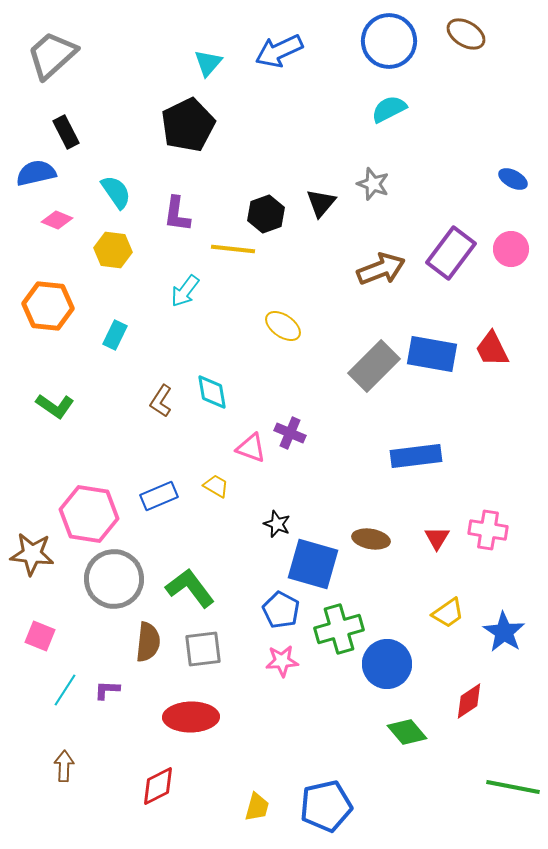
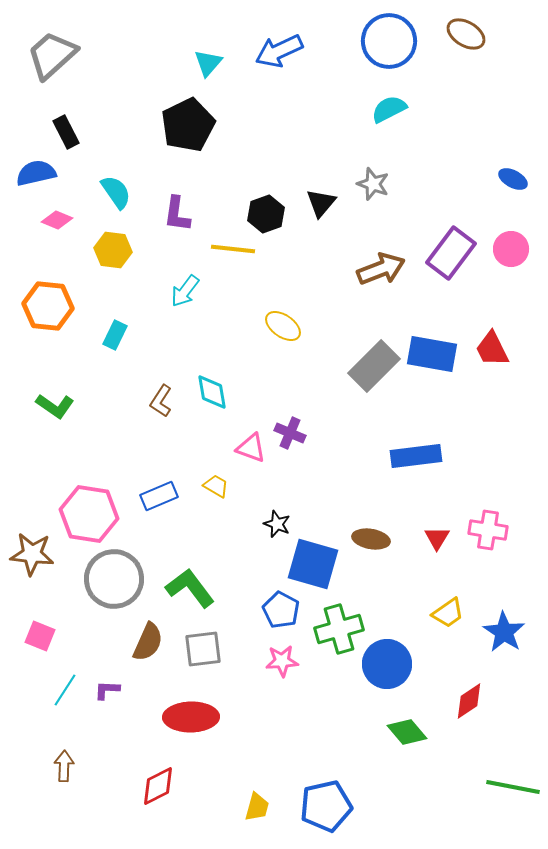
brown semicircle at (148, 642): rotated 18 degrees clockwise
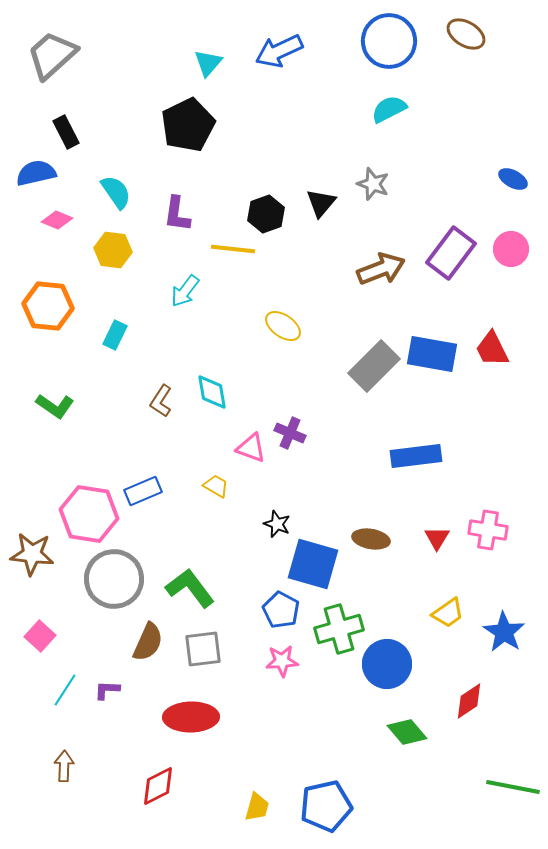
blue rectangle at (159, 496): moved 16 px left, 5 px up
pink square at (40, 636): rotated 20 degrees clockwise
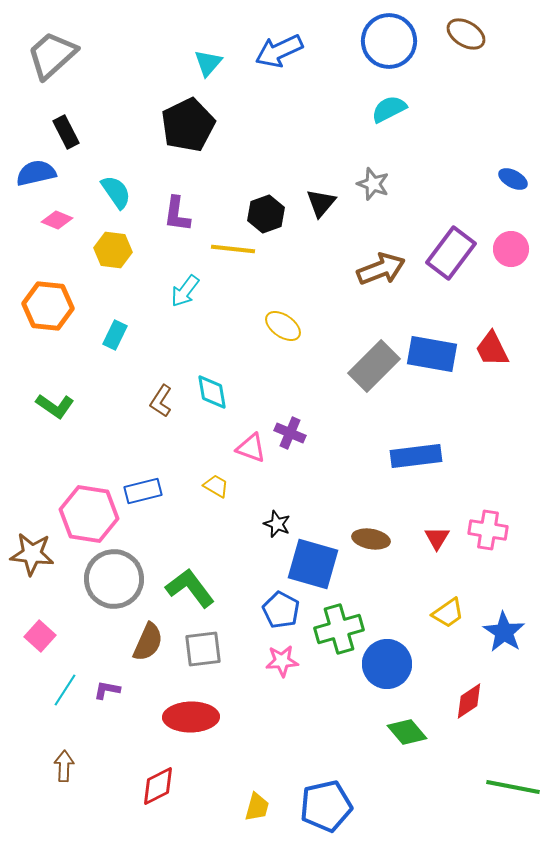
blue rectangle at (143, 491): rotated 9 degrees clockwise
purple L-shape at (107, 690): rotated 8 degrees clockwise
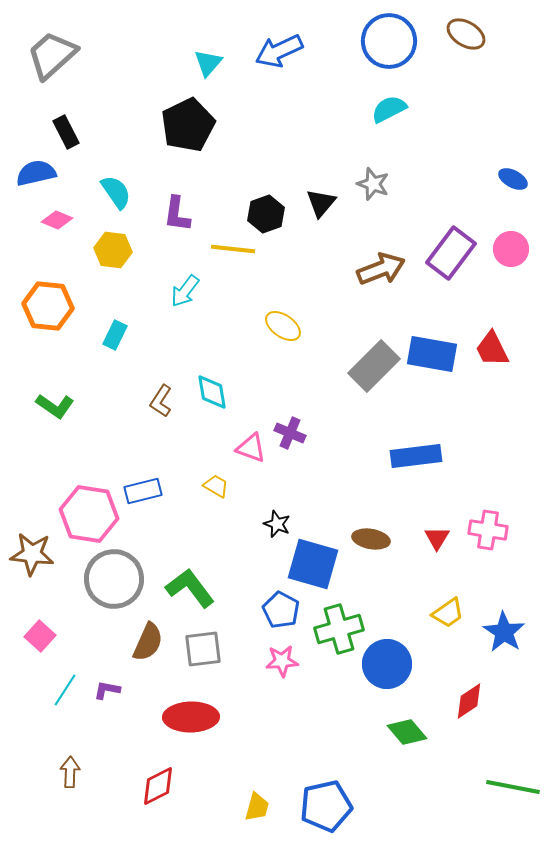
brown arrow at (64, 766): moved 6 px right, 6 px down
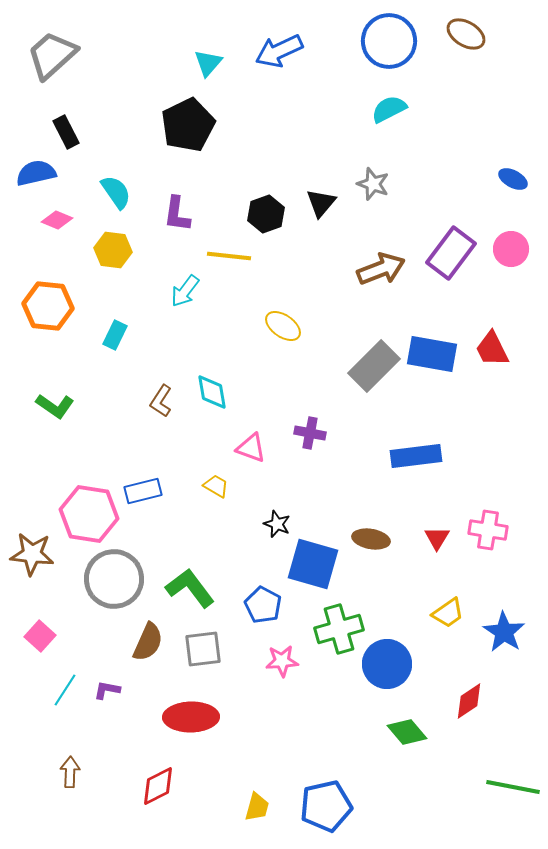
yellow line at (233, 249): moved 4 px left, 7 px down
purple cross at (290, 433): moved 20 px right; rotated 12 degrees counterclockwise
blue pentagon at (281, 610): moved 18 px left, 5 px up
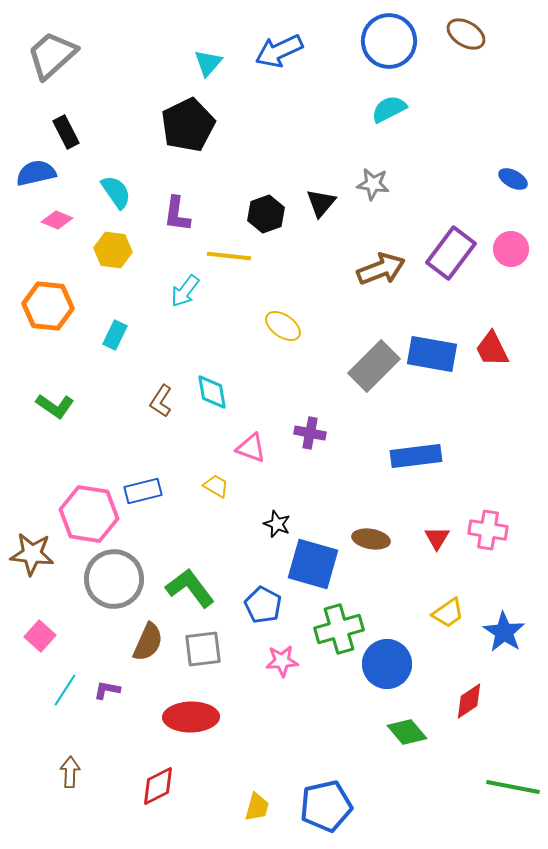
gray star at (373, 184): rotated 12 degrees counterclockwise
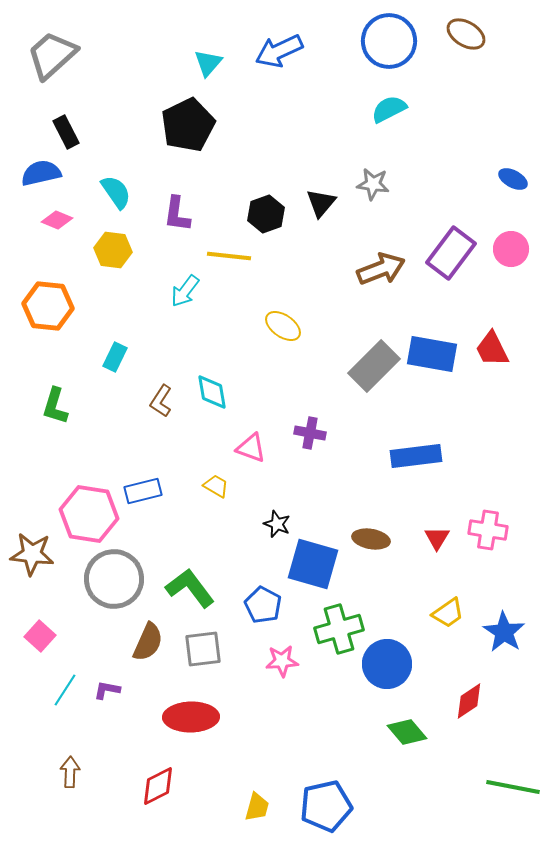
blue semicircle at (36, 173): moved 5 px right
cyan rectangle at (115, 335): moved 22 px down
green L-shape at (55, 406): rotated 72 degrees clockwise
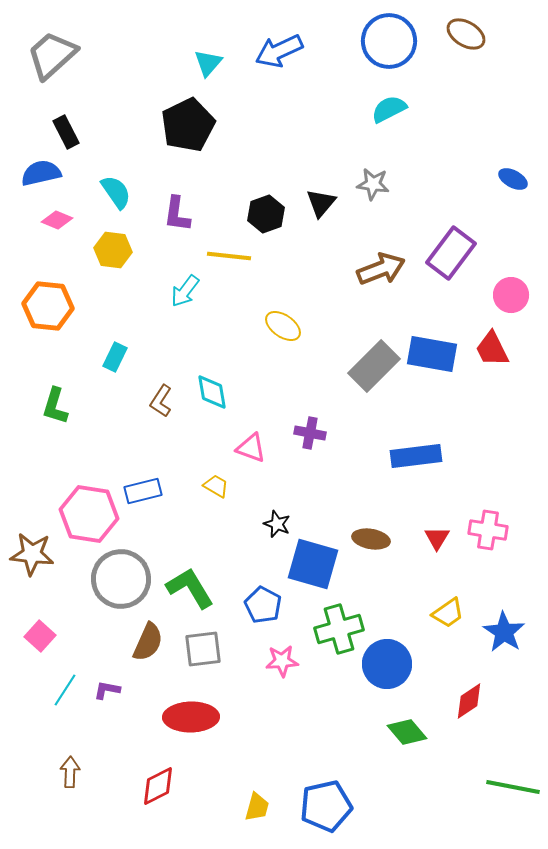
pink circle at (511, 249): moved 46 px down
gray circle at (114, 579): moved 7 px right
green L-shape at (190, 588): rotated 6 degrees clockwise
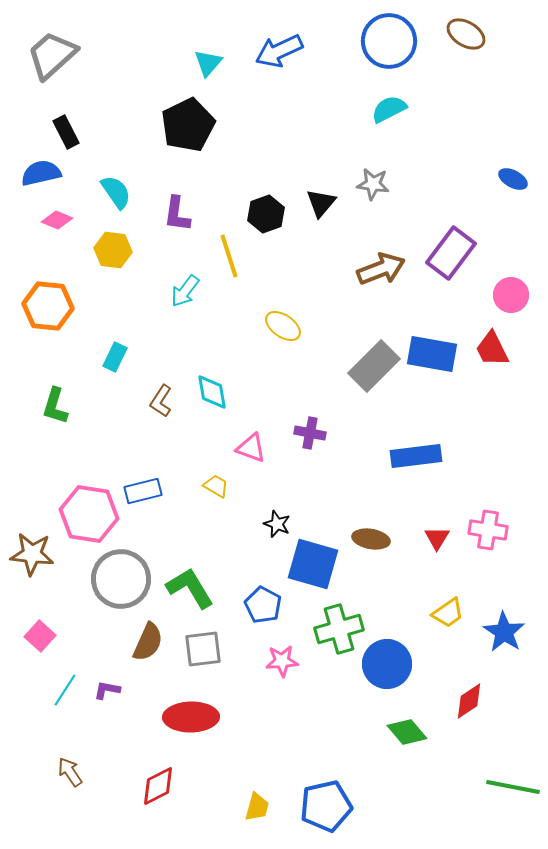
yellow line at (229, 256): rotated 66 degrees clockwise
brown arrow at (70, 772): rotated 36 degrees counterclockwise
